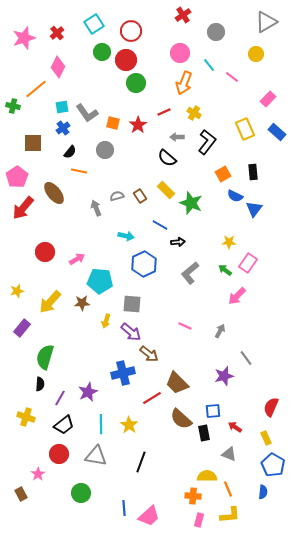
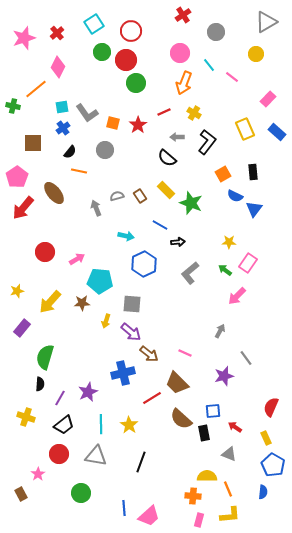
pink line at (185, 326): moved 27 px down
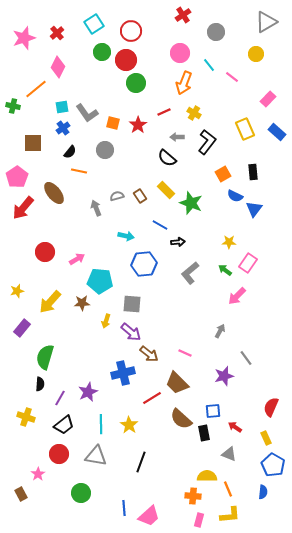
blue hexagon at (144, 264): rotated 20 degrees clockwise
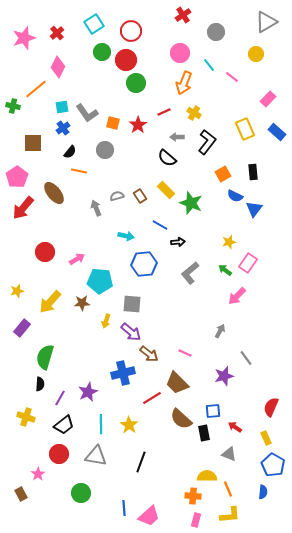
yellow star at (229, 242): rotated 16 degrees counterclockwise
pink rectangle at (199, 520): moved 3 px left
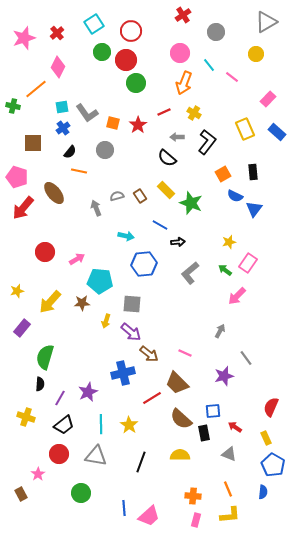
pink pentagon at (17, 177): rotated 20 degrees counterclockwise
yellow semicircle at (207, 476): moved 27 px left, 21 px up
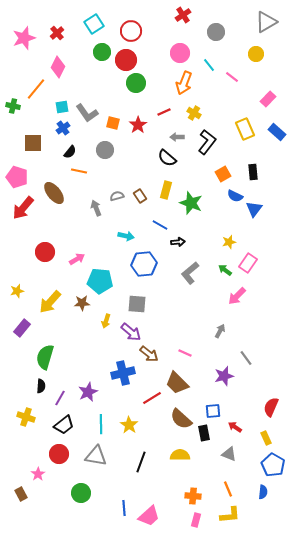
orange line at (36, 89): rotated 10 degrees counterclockwise
yellow rectangle at (166, 190): rotated 60 degrees clockwise
gray square at (132, 304): moved 5 px right
black semicircle at (40, 384): moved 1 px right, 2 px down
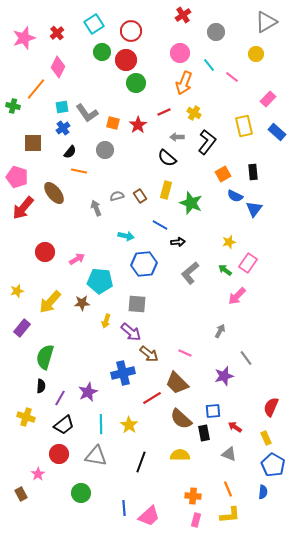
yellow rectangle at (245, 129): moved 1 px left, 3 px up; rotated 10 degrees clockwise
